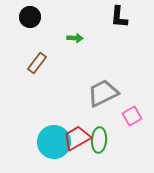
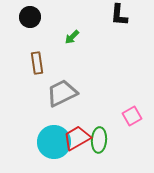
black L-shape: moved 2 px up
green arrow: moved 3 px left, 1 px up; rotated 133 degrees clockwise
brown rectangle: rotated 45 degrees counterclockwise
gray trapezoid: moved 41 px left
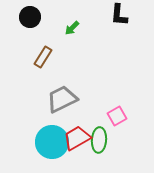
green arrow: moved 9 px up
brown rectangle: moved 6 px right, 6 px up; rotated 40 degrees clockwise
gray trapezoid: moved 6 px down
pink square: moved 15 px left
cyan circle: moved 2 px left
